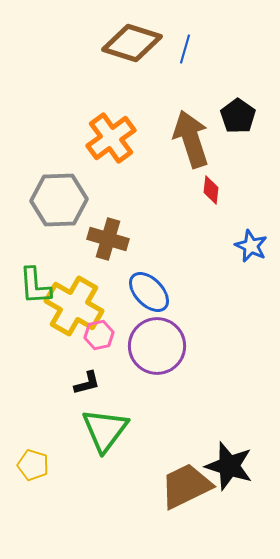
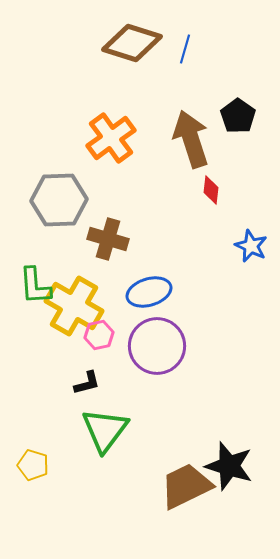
blue ellipse: rotated 63 degrees counterclockwise
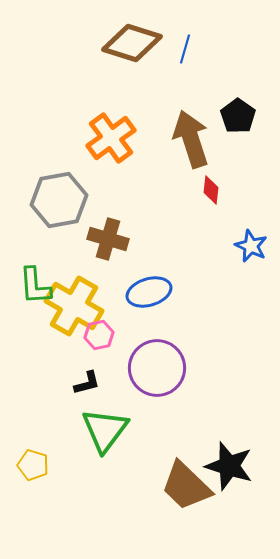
gray hexagon: rotated 8 degrees counterclockwise
purple circle: moved 22 px down
brown trapezoid: rotated 110 degrees counterclockwise
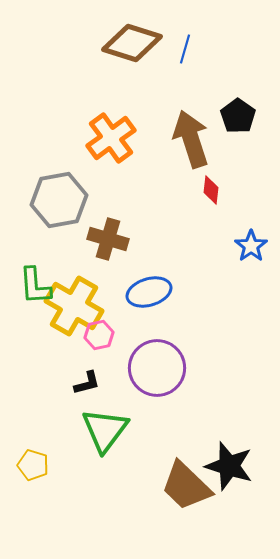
blue star: rotated 12 degrees clockwise
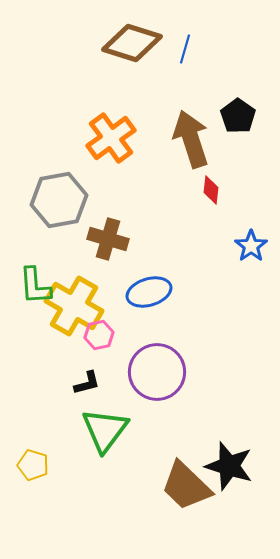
purple circle: moved 4 px down
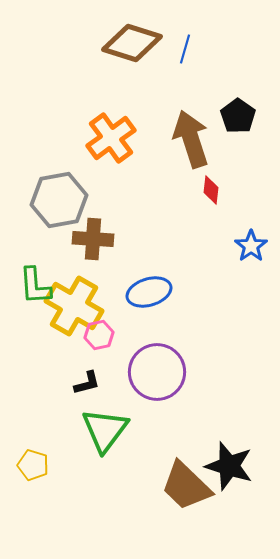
brown cross: moved 15 px left; rotated 12 degrees counterclockwise
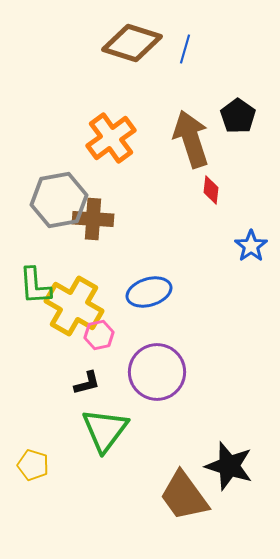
brown cross: moved 20 px up
brown trapezoid: moved 2 px left, 10 px down; rotated 10 degrees clockwise
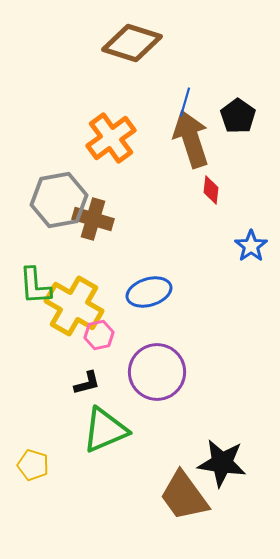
blue line: moved 53 px down
brown cross: rotated 12 degrees clockwise
green triangle: rotated 30 degrees clockwise
black star: moved 7 px left, 3 px up; rotated 9 degrees counterclockwise
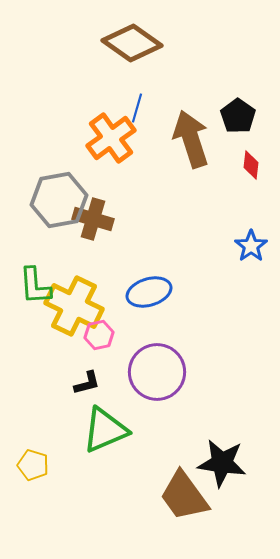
brown diamond: rotated 18 degrees clockwise
blue line: moved 48 px left, 6 px down
red diamond: moved 40 px right, 25 px up
yellow cross: rotated 4 degrees counterclockwise
